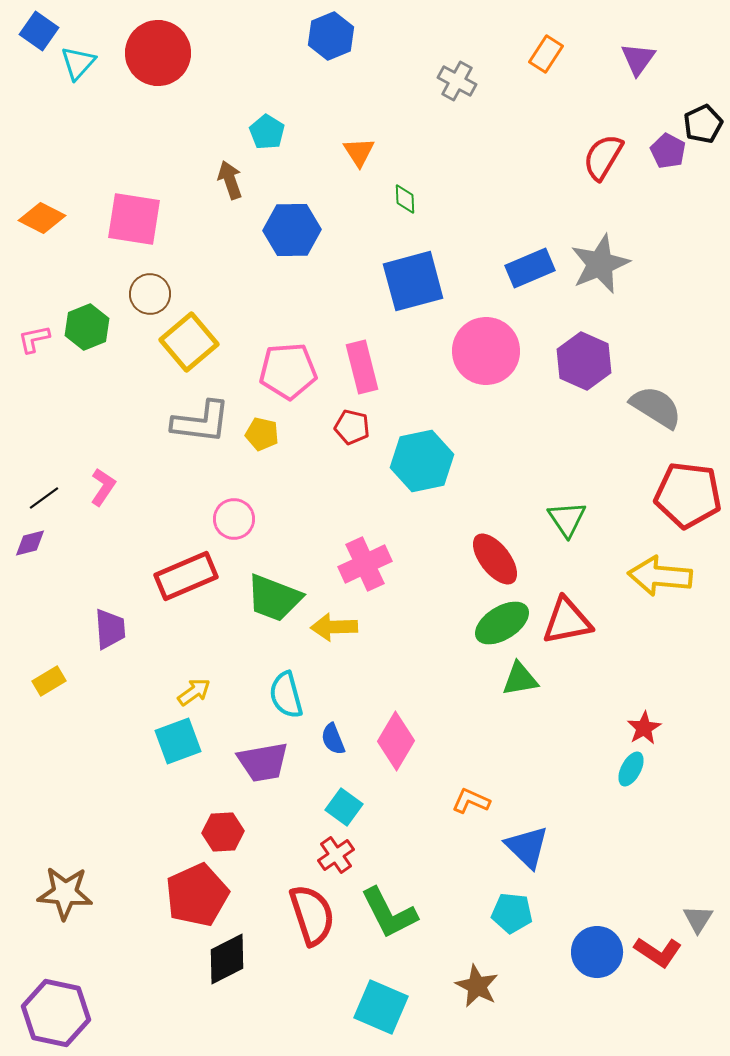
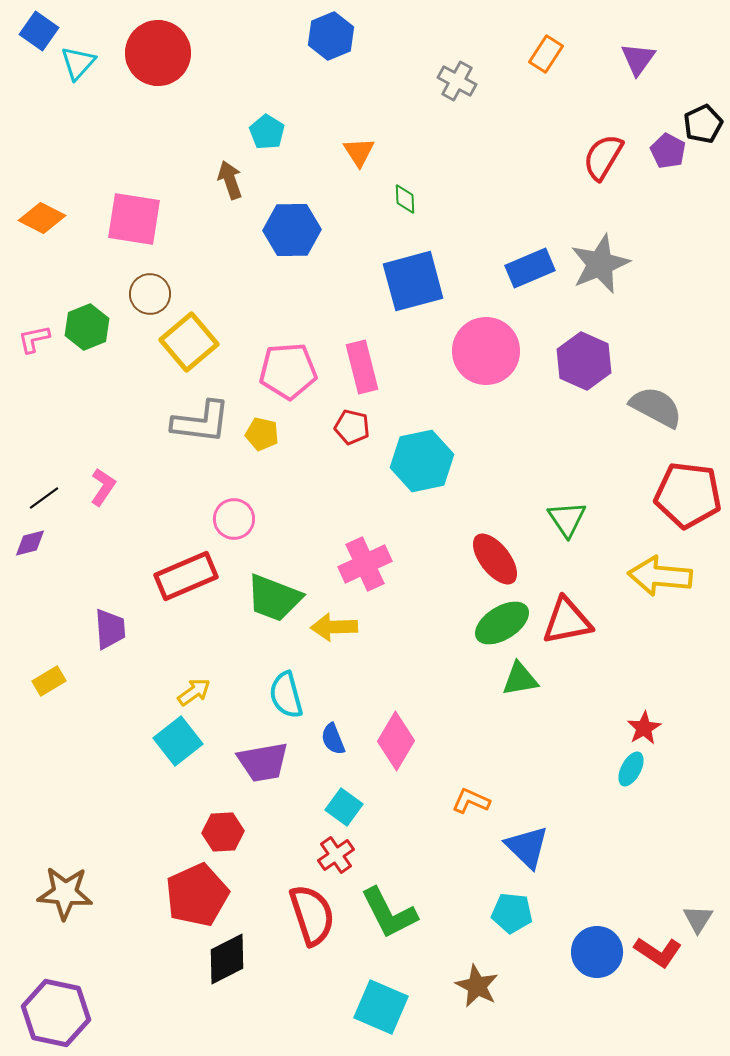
gray semicircle at (656, 407): rotated 4 degrees counterclockwise
cyan square at (178, 741): rotated 18 degrees counterclockwise
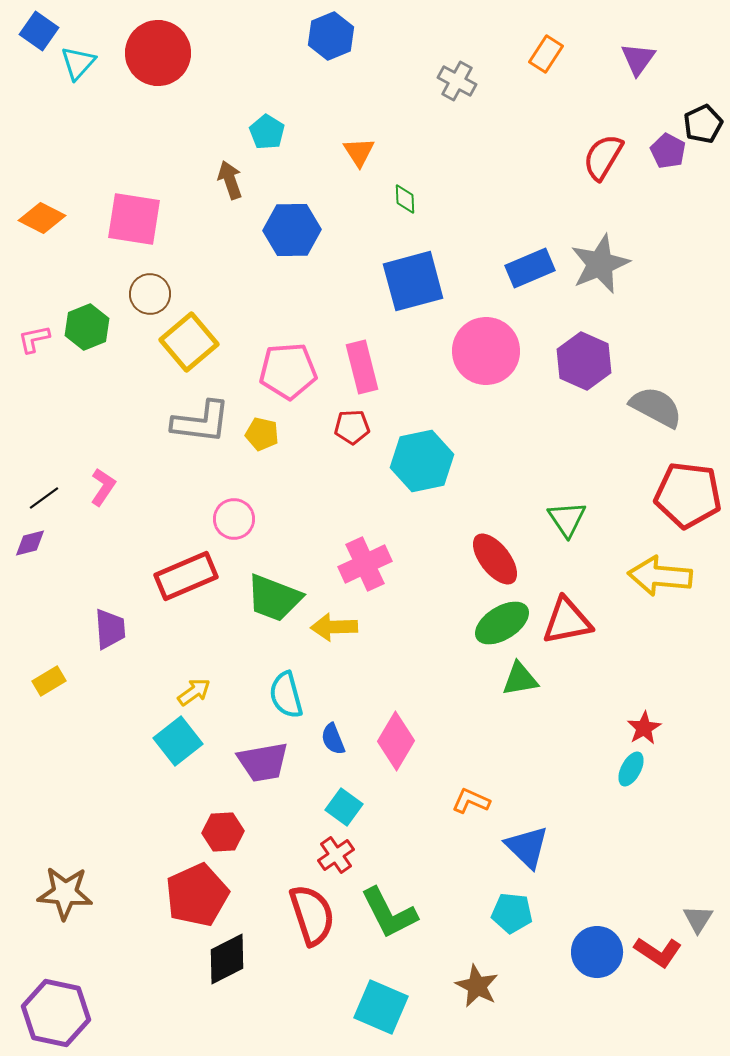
red pentagon at (352, 427): rotated 16 degrees counterclockwise
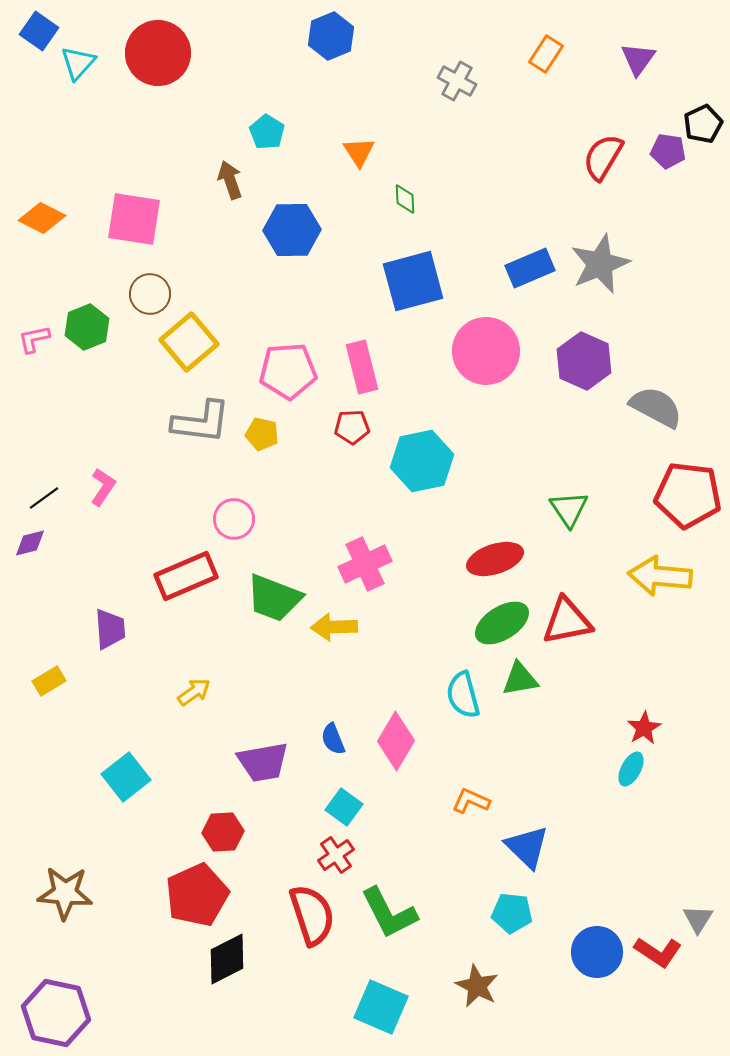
purple pentagon at (668, 151): rotated 20 degrees counterclockwise
green triangle at (567, 519): moved 2 px right, 10 px up
red ellipse at (495, 559): rotated 70 degrees counterclockwise
cyan semicircle at (286, 695): moved 177 px right
cyan square at (178, 741): moved 52 px left, 36 px down
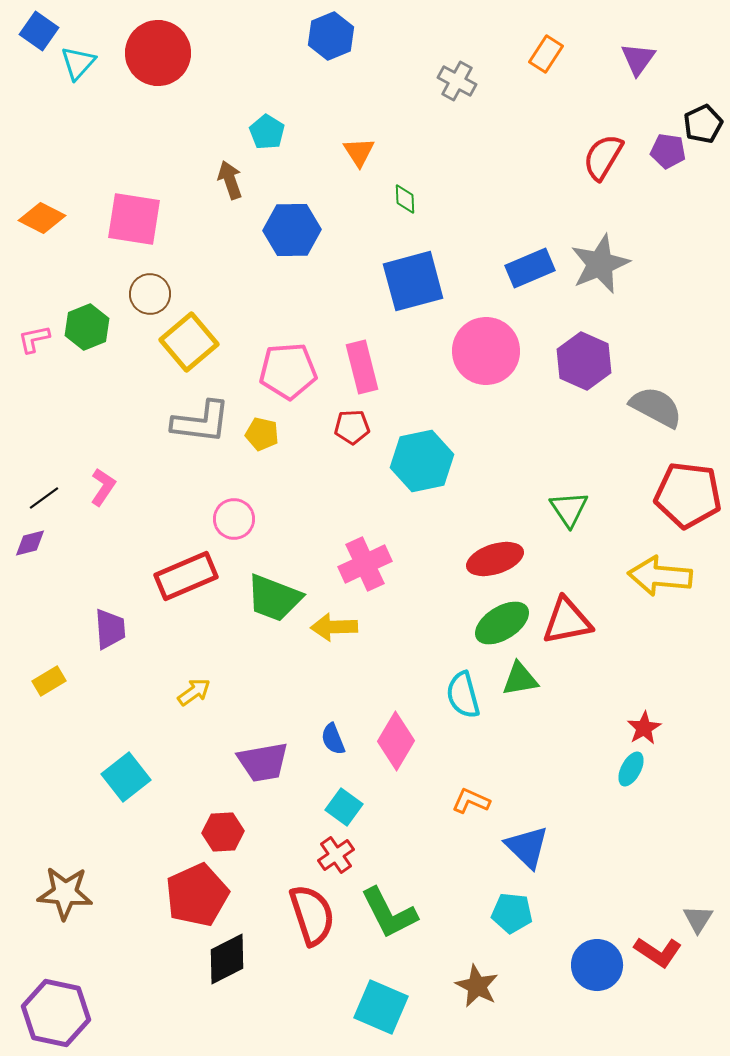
blue circle at (597, 952): moved 13 px down
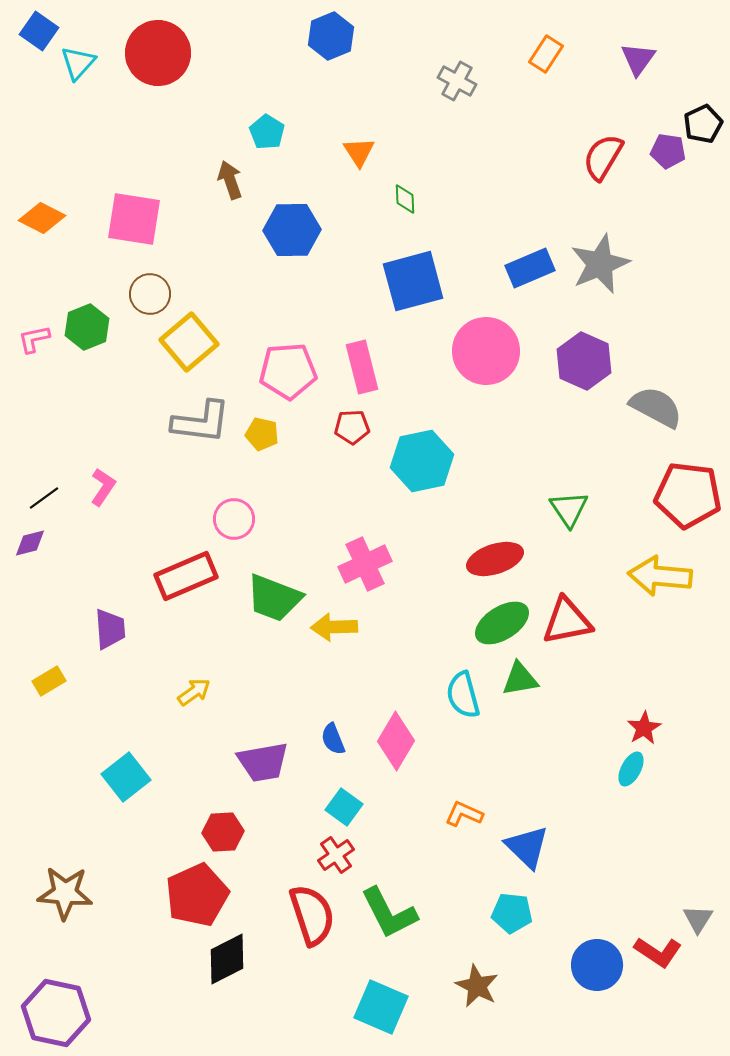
orange L-shape at (471, 801): moved 7 px left, 13 px down
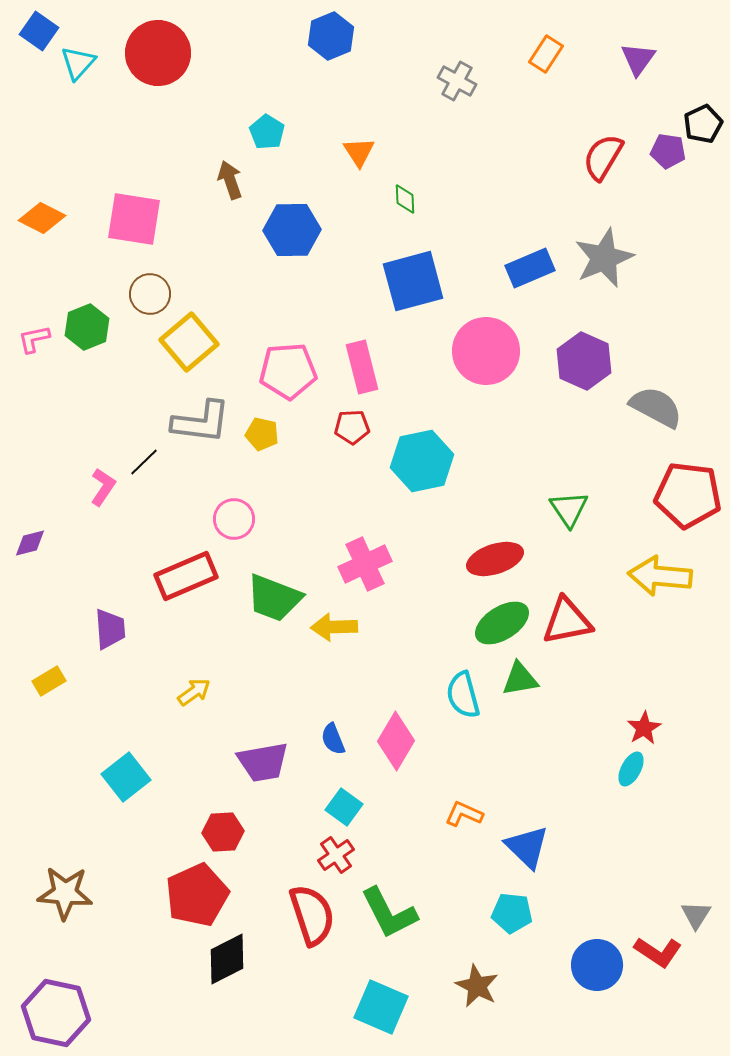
gray star at (600, 264): moved 4 px right, 6 px up
black line at (44, 498): moved 100 px right, 36 px up; rotated 8 degrees counterclockwise
gray triangle at (698, 919): moved 2 px left, 4 px up
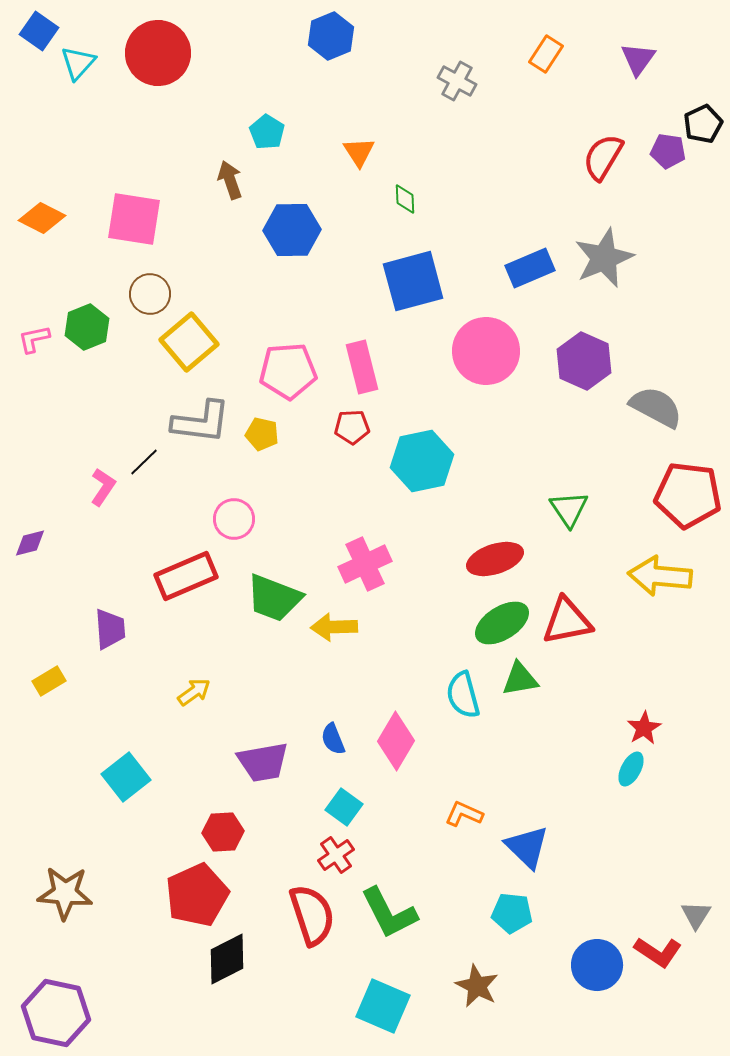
cyan square at (381, 1007): moved 2 px right, 1 px up
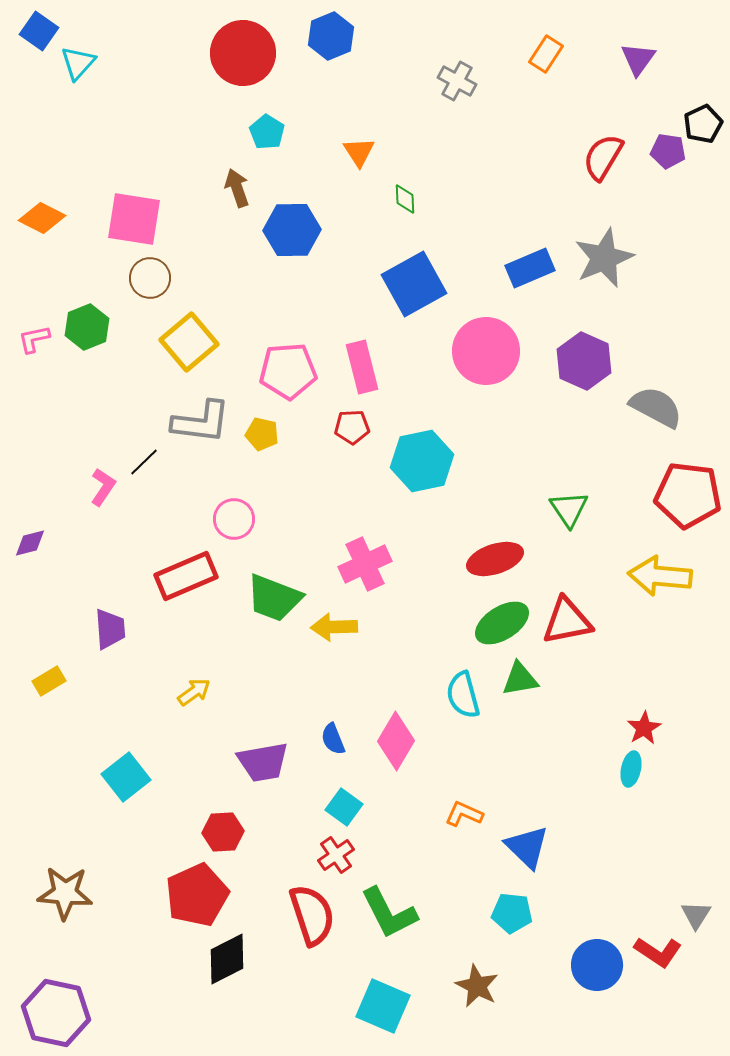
red circle at (158, 53): moved 85 px right
brown arrow at (230, 180): moved 7 px right, 8 px down
blue square at (413, 281): moved 1 px right, 3 px down; rotated 14 degrees counterclockwise
brown circle at (150, 294): moved 16 px up
cyan ellipse at (631, 769): rotated 16 degrees counterclockwise
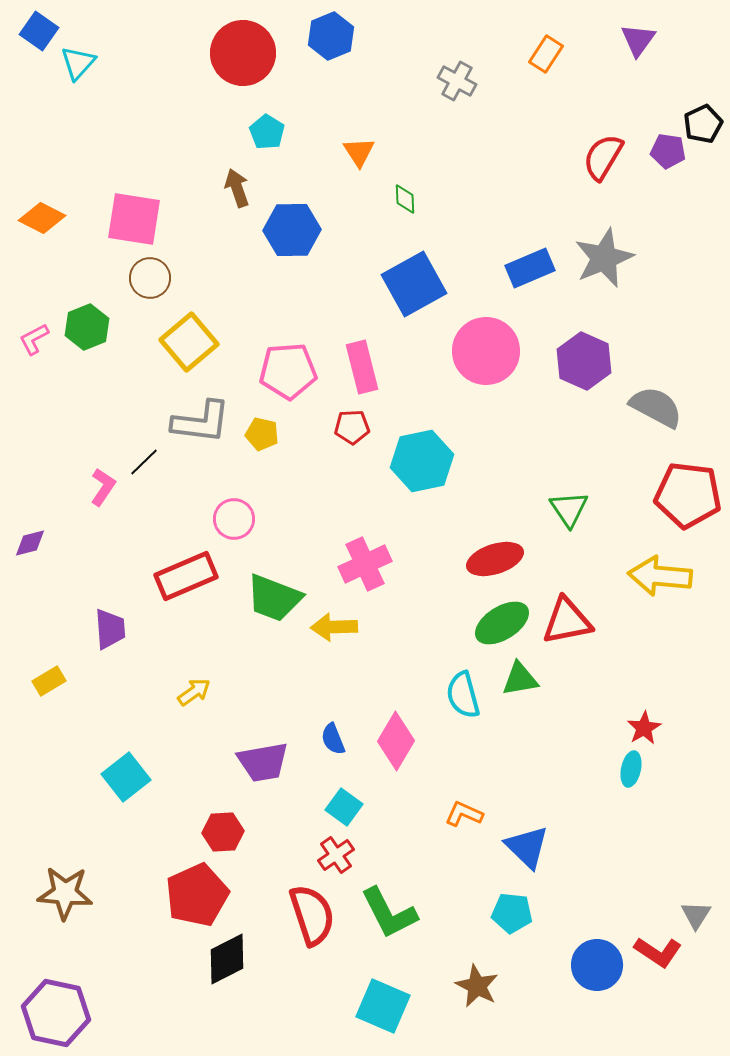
purple triangle at (638, 59): moved 19 px up
pink L-shape at (34, 339): rotated 16 degrees counterclockwise
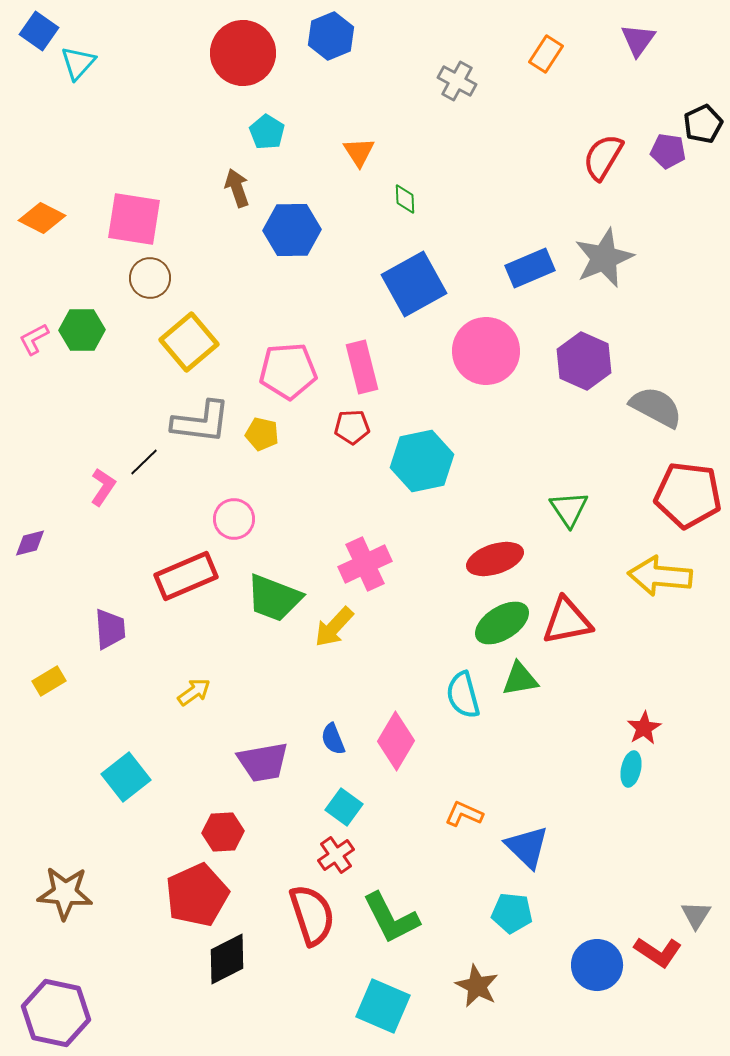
green hexagon at (87, 327): moved 5 px left, 3 px down; rotated 21 degrees clockwise
yellow arrow at (334, 627): rotated 45 degrees counterclockwise
green L-shape at (389, 913): moved 2 px right, 5 px down
